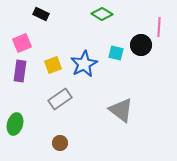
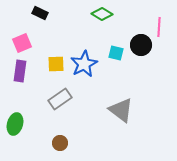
black rectangle: moved 1 px left, 1 px up
yellow square: moved 3 px right, 1 px up; rotated 18 degrees clockwise
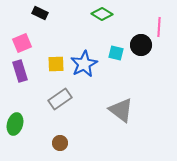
purple rectangle: rotated 25 degrees counterclockwise
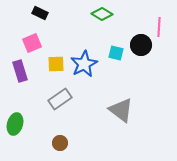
pink square: moved 10 px right
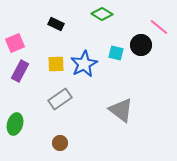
black rectangle: moved 16 px right, 11 px down
pink line: rotated 54 degrees counterclockwise
pink square: moved 17 px left
purple rectangle: rotated 45 degrees clockwise
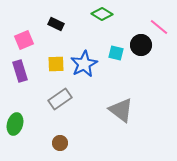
pink square: moved 9 px right, 3 px up
purple rectangle: rotated 45 degrees counterclockwise
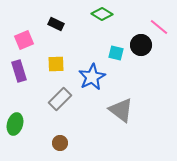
blue star: moved 8 px right, 13 px down
purple rectangle: moved 1 px left
gray rectangle: rotated 10 degrees counterclockwise
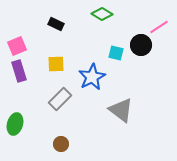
pink line: rotated 72 degrees counterclockwise
pink square: moved 7 px left, 6 px down
brown circle: moved 1 px right, 1 px down
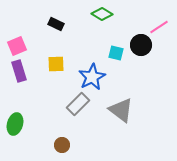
gray rectangle: moved 18 px right, 5 px down
brown circle: moved 1 px right, 1 px down
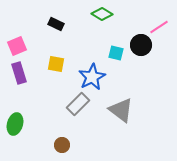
yellow square: rotated 12 degrees clockwise
purple rectangle: moved 2 px down
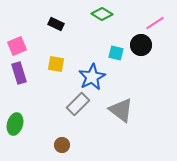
pink line: moved 4 px left, 4 px up
